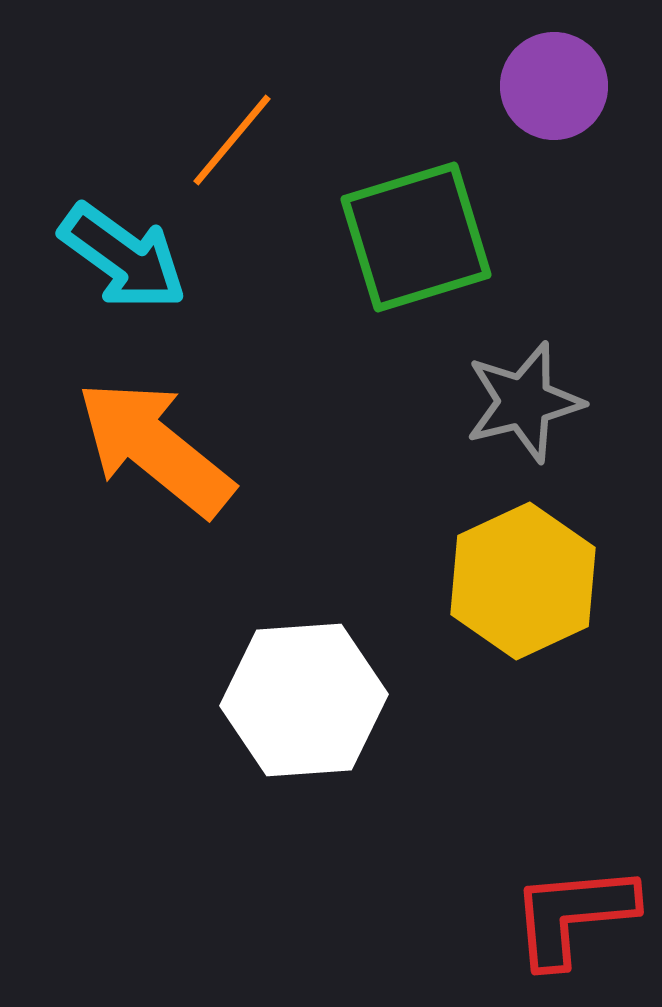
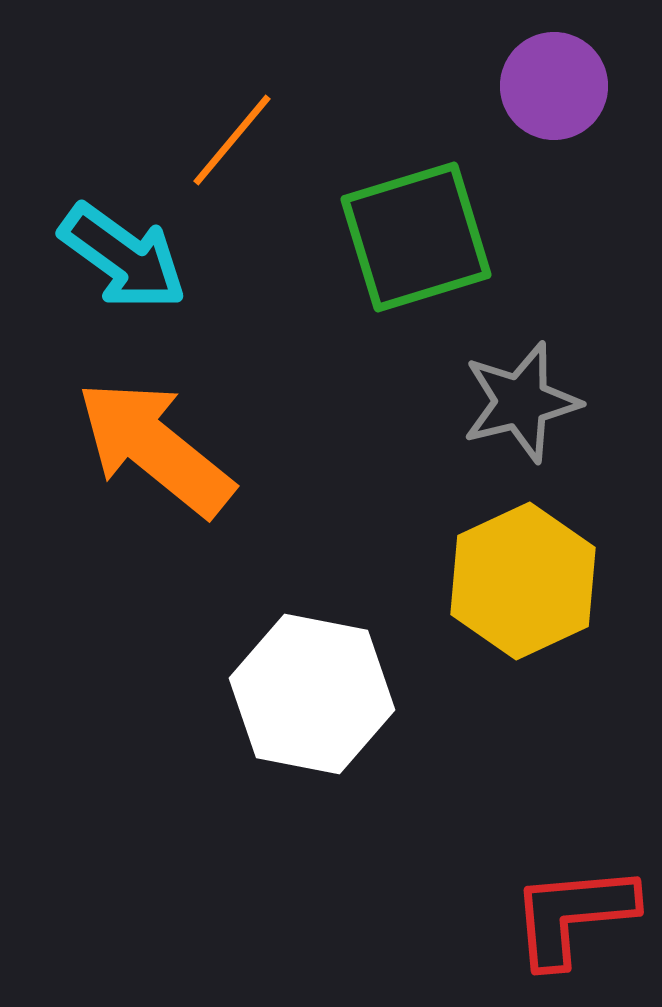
gray star: moved 3 px left
white hexagon: moved 8 px right, 6 px up; rotated 15 degrees clockwise
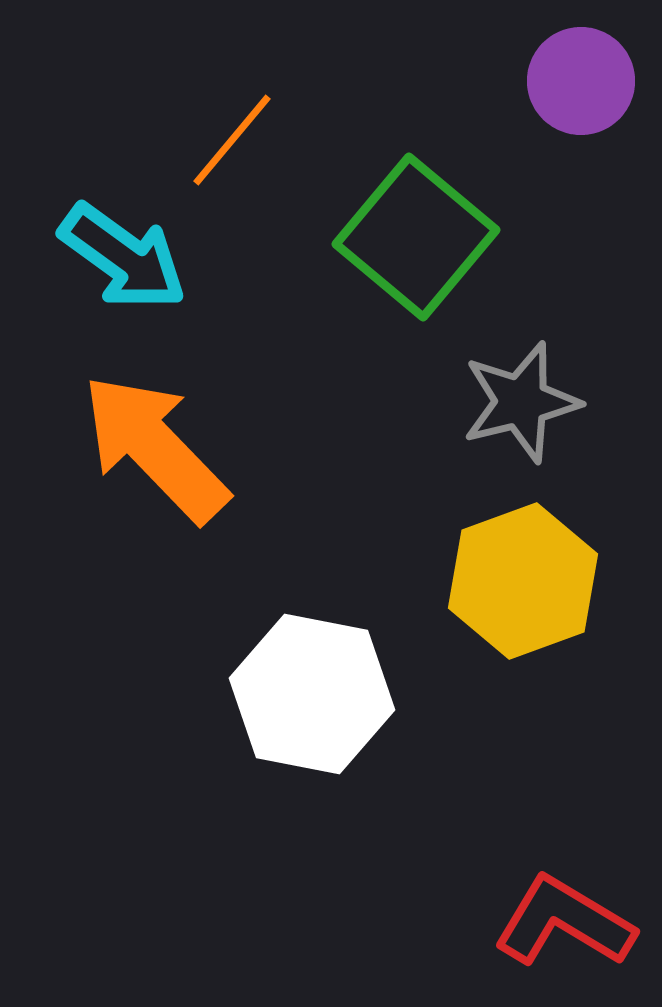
purple circle: moved 27 px right, 5 px up
green square: rotated 33 degrees counterclockwise
orange arrow: rotated 7 degrees clockwise
yellow hexagon: rotated 5 degrees clockwise
red L-shape: moved 9 px left, 7 px down; rotated 36 degrees clockwise
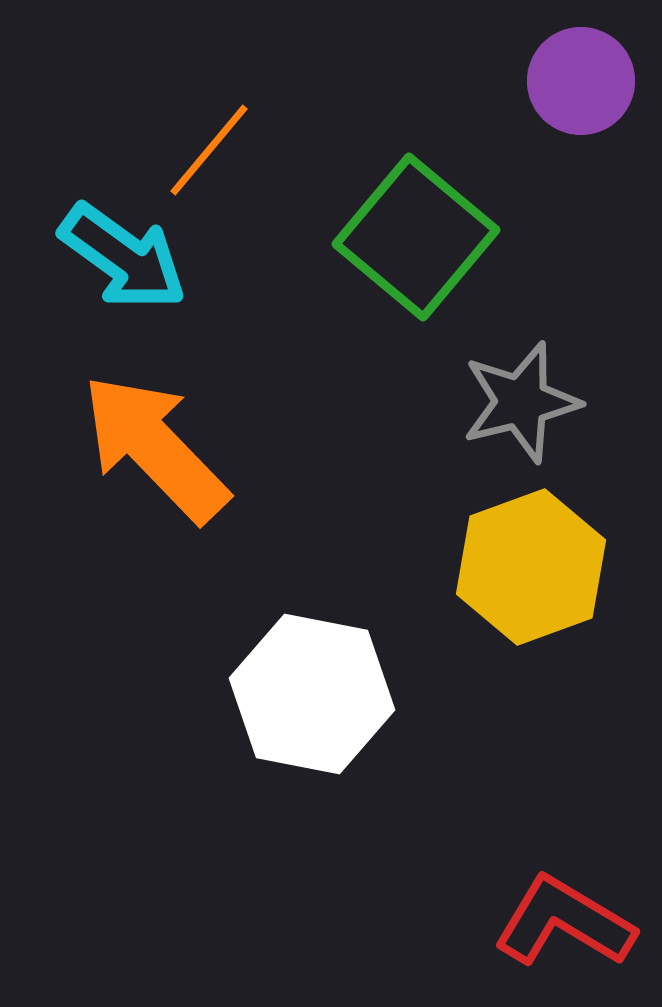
orange line: moved 23 px left, 10 px down
yellow hexagon: moved 8 px right, 14 px up
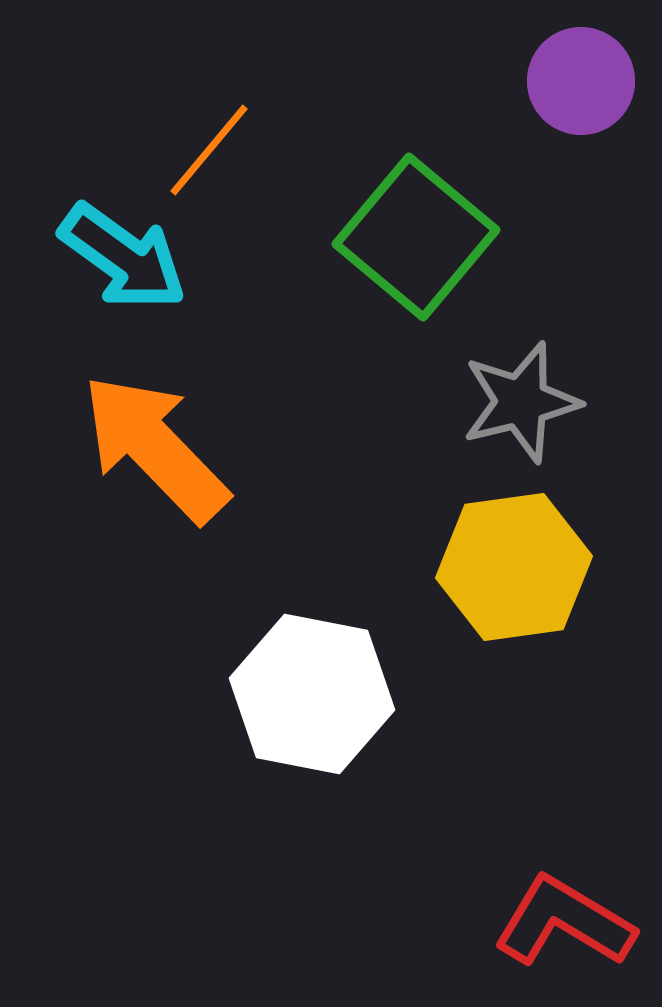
yellow hexagon: moved 17 px left; rotated 12 degrees clockwise
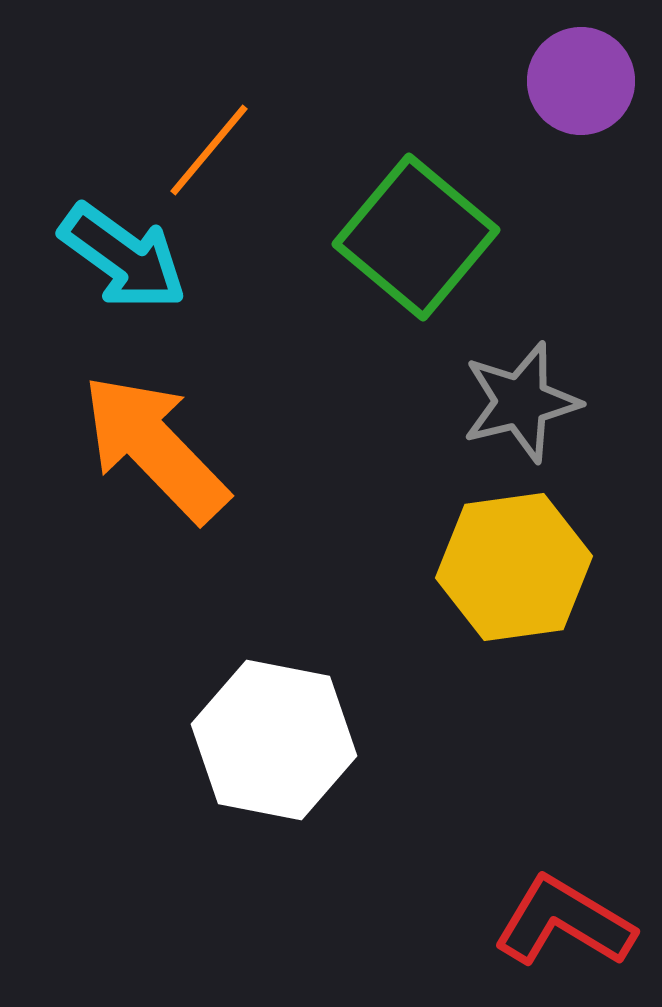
white hexagon: moved 38 px left, 46 px down
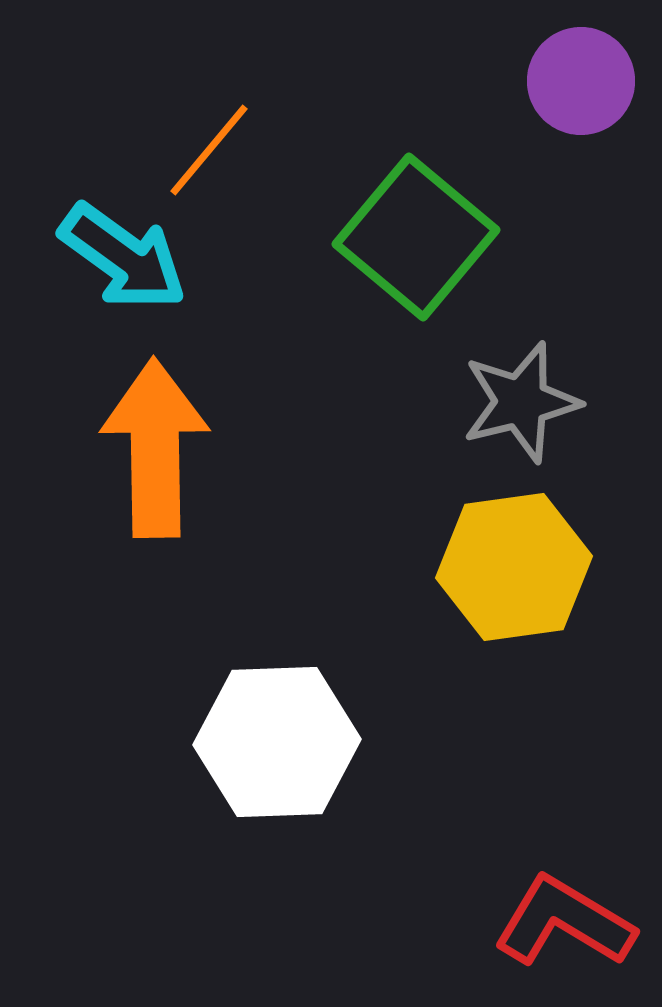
orange arrow: rotated 43 degrees clockwise
white hexagon: moved 3 px right, 2 px down; rotated 13 degrees counterclockwise
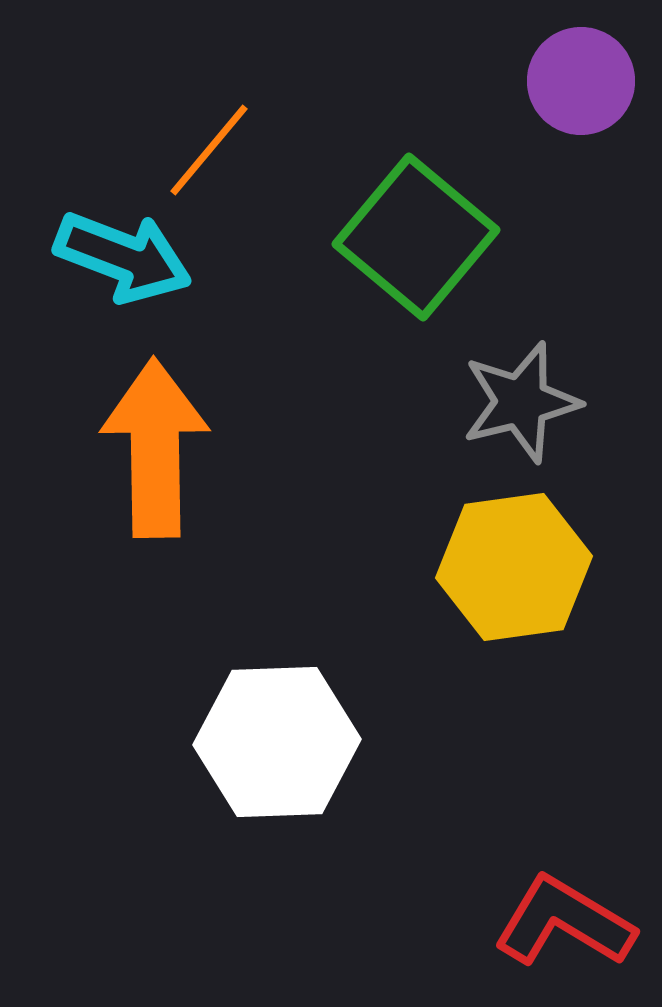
cyan arrow: rotated 15 degrees counterclockwise
